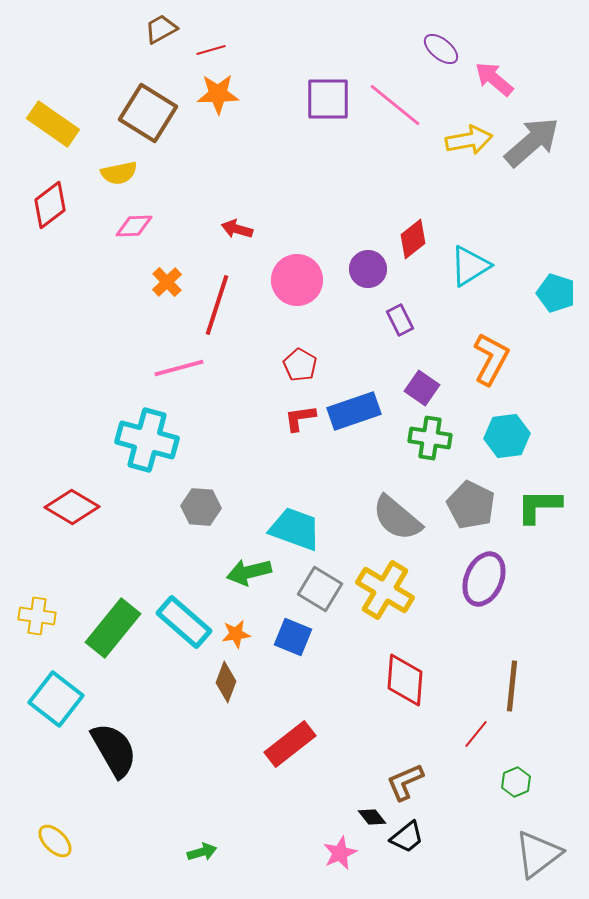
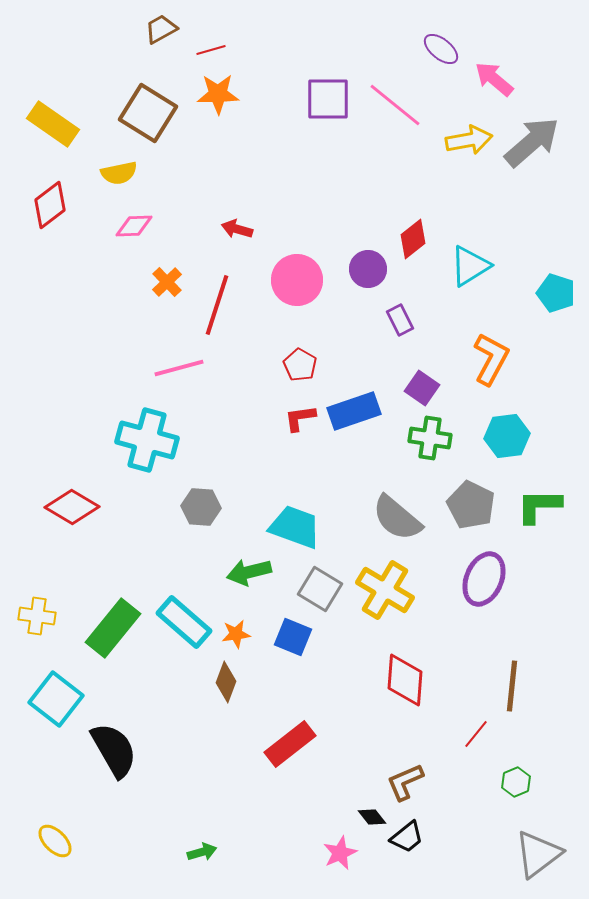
cyan trapezoid at (295, 529): moved 2 px up
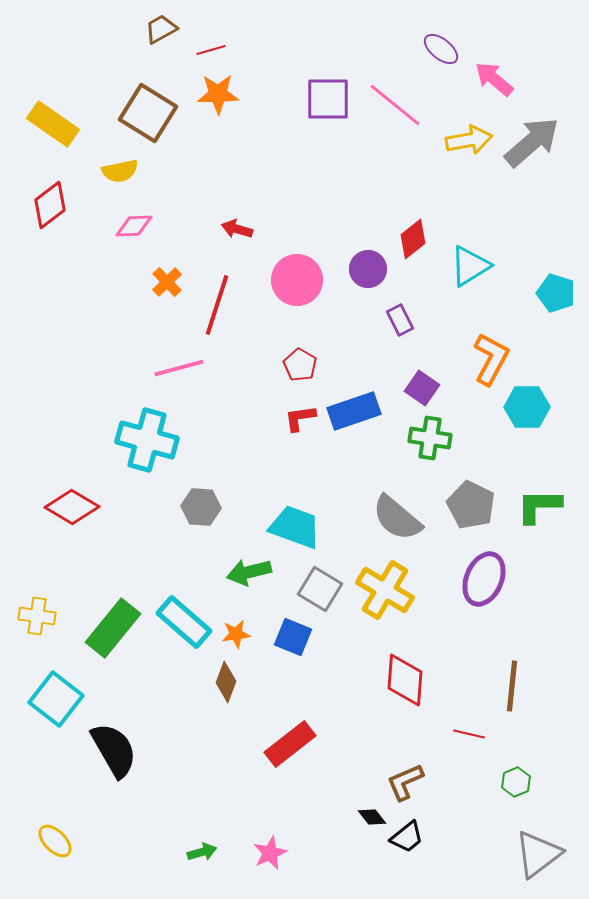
yellow semicircle at (119, 173): moved 1 px right, 2 px up
cyan hexagon at (507, 436): moved 20 px right, 29 px up; rotated 6 degrees clockwise
red line at (476, 734): moved 7 px left; rotated 64 degrees clockwise
pink star at (340, 853): moved 70 px left
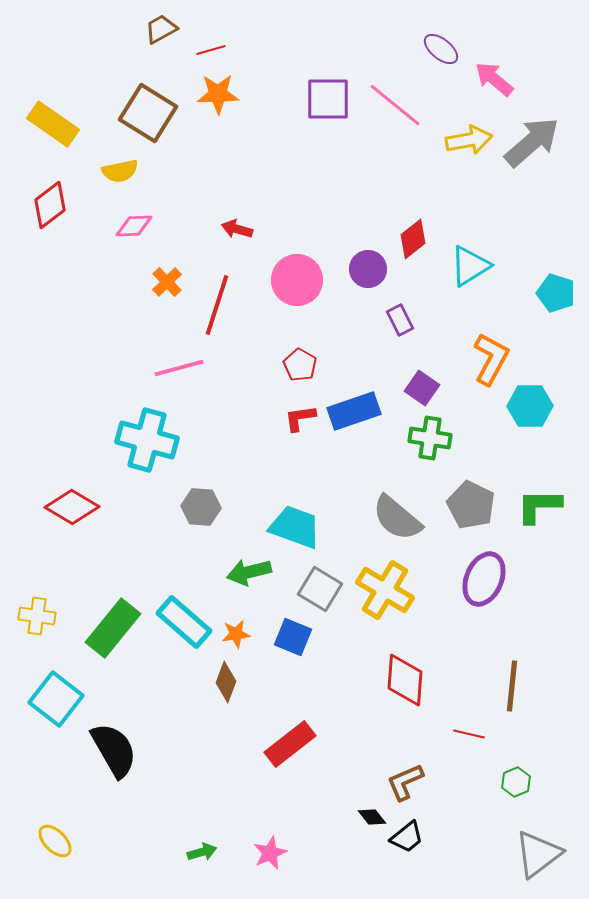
cyan hexagon at (527, 407): moved 3 px right, 1 px up
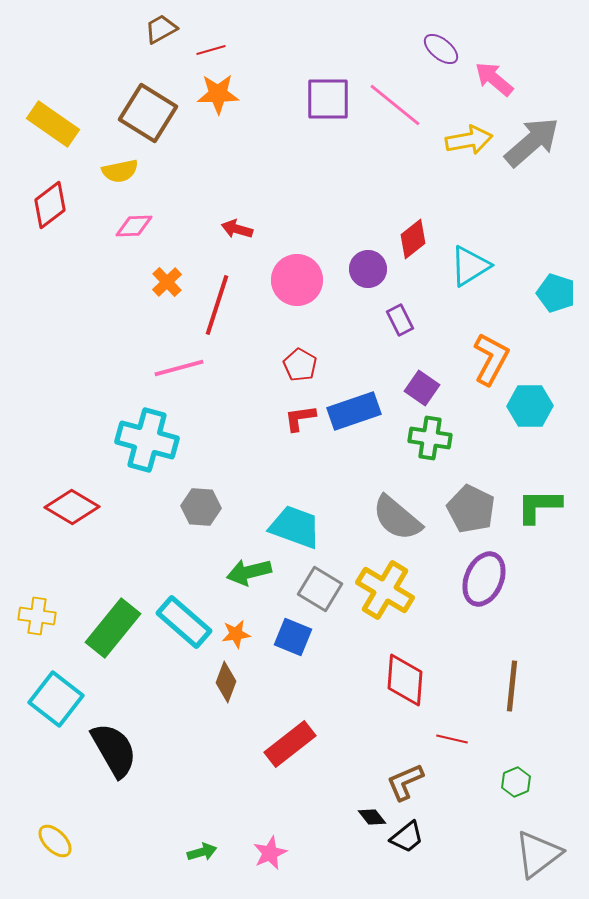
gray pentagon at (471, 505): moved 4 px down
red line at (469, 734): moved 17 px left, 5 px down
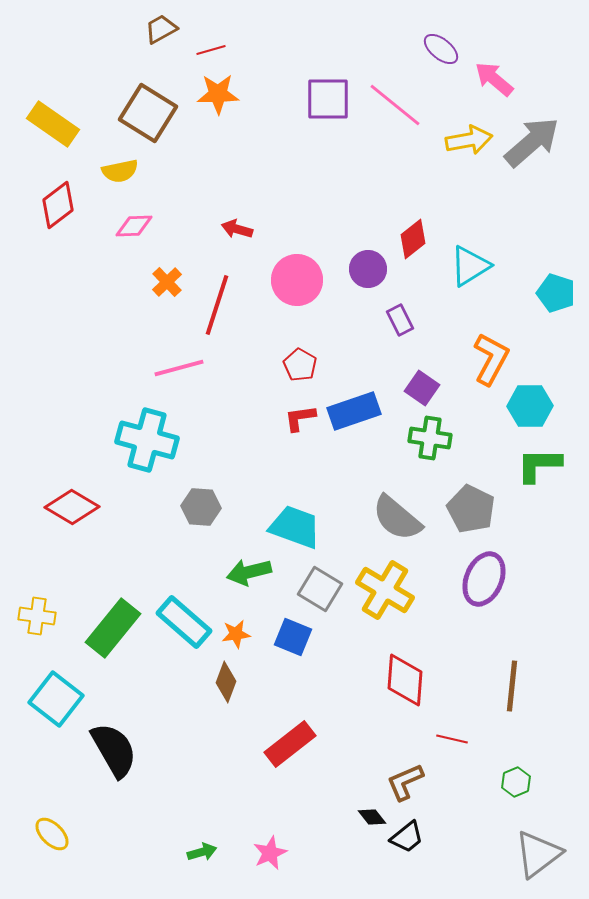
red diamond at (50, 205): moved 8 px right
green L-shape at (539, 506): moved 41 px up
yellow ellipse at (55, 841): moved 3 px left, 7 px up
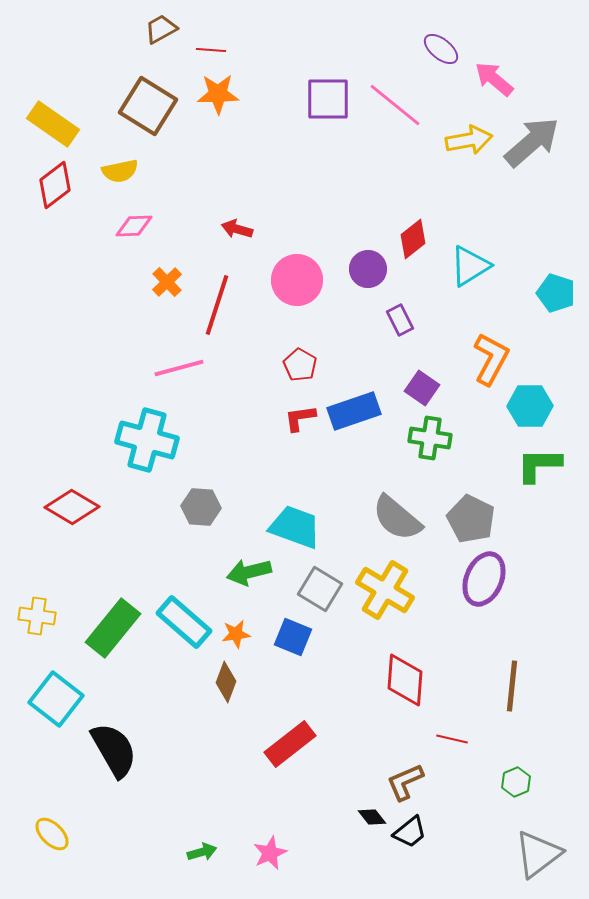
red line at (211, 50): rotated 20 degrees clockwise
brown square at (148, 113): moved 7 px up
red diamond at (58, 205): moved 3 px left, 20 px up
gray pentagon at (471, 509): moved 10 px down
black trapezoid at (407, 837): moved 3 px right, 5 px up
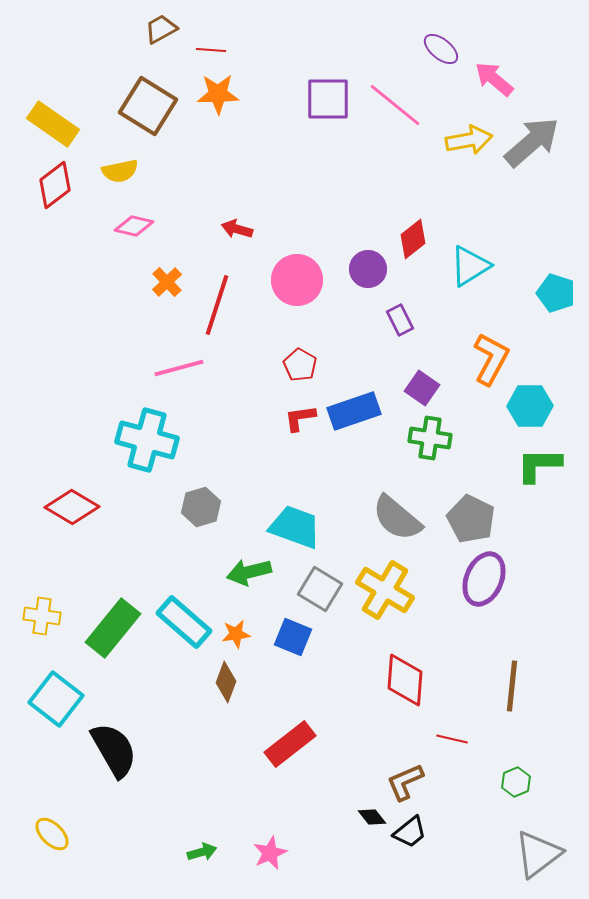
pink diamond at (134, 226): rotated 15 degrees clockwise
gray hexagon at (201, 507): rotated 21 degrees counterclockwise
yellow cross at (37, 616): moved 5 px right
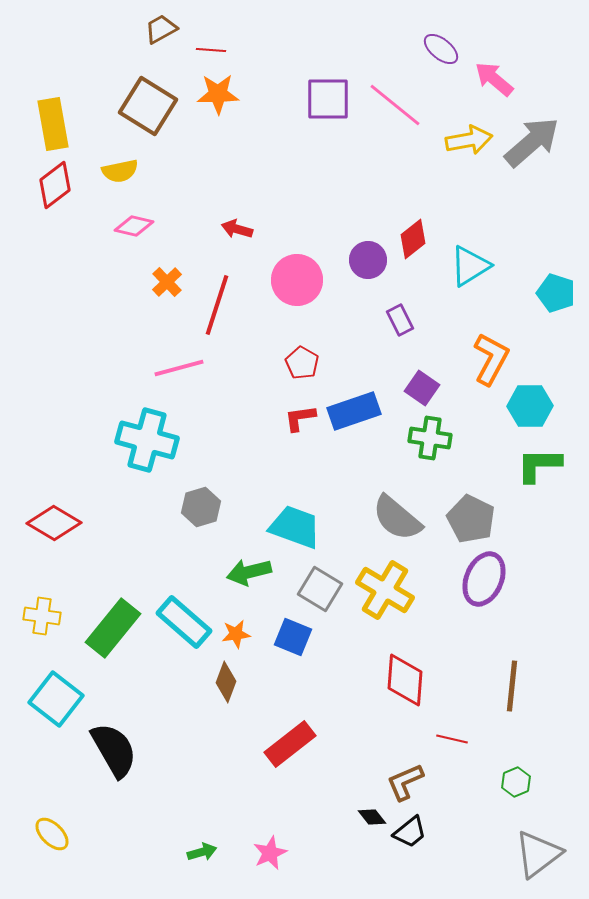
yellow rectangle at (53, 124): rotated 45 degrees clockwise
purple circle at (368, 269): moved 9 px up
red pentagon at (300, 365): moved 2 px right, 2 px up
red diamond at (72, 507): moved 18 px left, 16 px down
